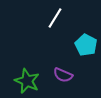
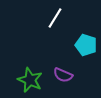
cyan pentagon: rotated 10 degrees counterclockwise
green star: moved 3 px right, 1 px up
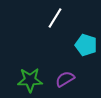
purple semicircle: moved 2 px right, 4 px down; rotated 126 degrees clockwise
green star: rotated 25 degrees counterclockwise
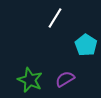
cyan pentagon: rotated 15 degrees clockwise
green star: rotated 25 degrees clockwise
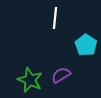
white line: rotated 25 degrees counterclockwise
purple semicircle: moved 4 px left, 4 px up
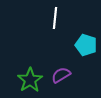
cyan pentagon: rotated 15 degrees counterclockwise
green star: rotated 15 degrees clockwise
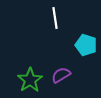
white line: rotated 15 degrees counterclockwise
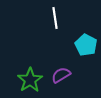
cyan pentagon: rotated 10 degrees clockwise
